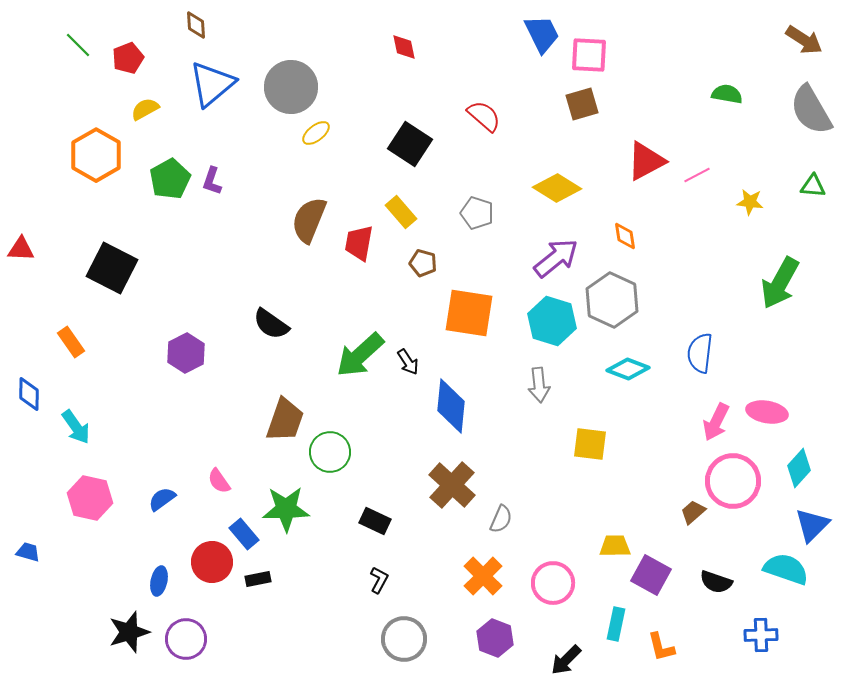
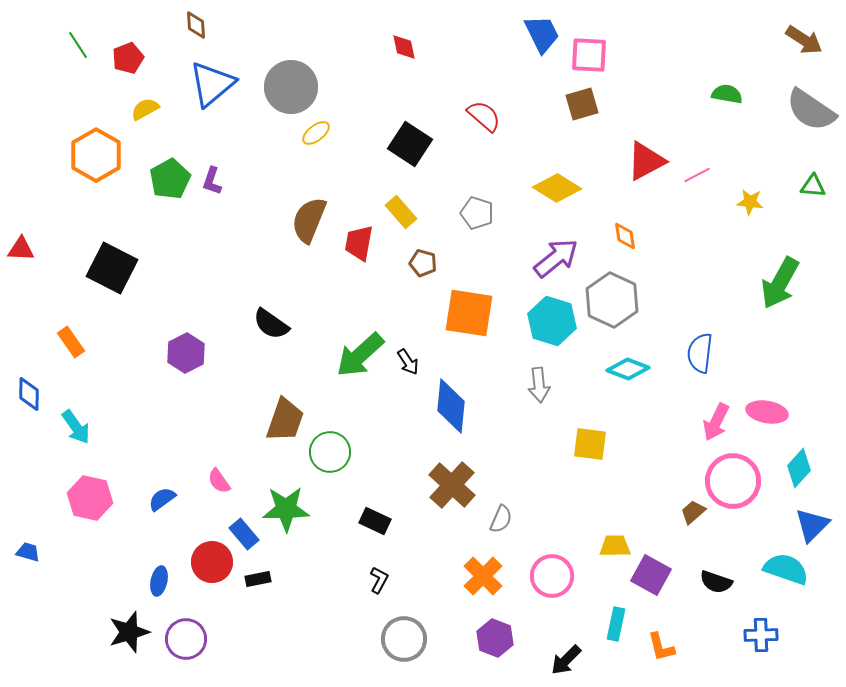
green line at (78, 45): rotated 12 degrees clockwise
gray semicircle at (811, 110): rotated 26 degrees counterclockwise
pink circle at (553, 583): moved 1 px left, 7 px up
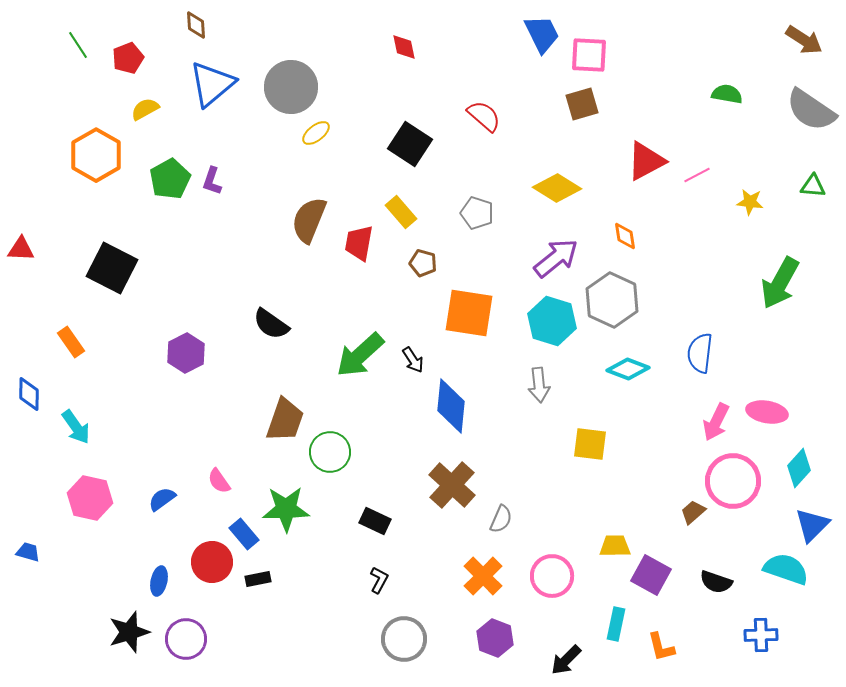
black arrow at (408, 362): moved 5 px right, 2 px up
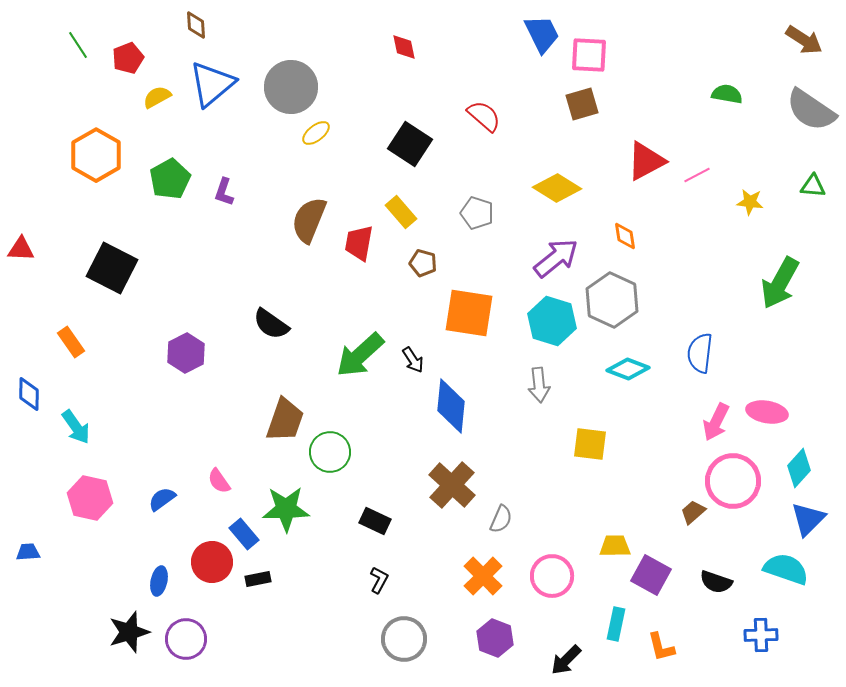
yellow semicircle at (145, 109): moved 12 px right, 12 px up
purple L-shape at (212, 181): moved 12 px right, 11 px down
blue triangle at (812, 525): moved 4 px left, 6 px up
blue trapezoid at (28, 552): rotated 20 degrees counterclockwise
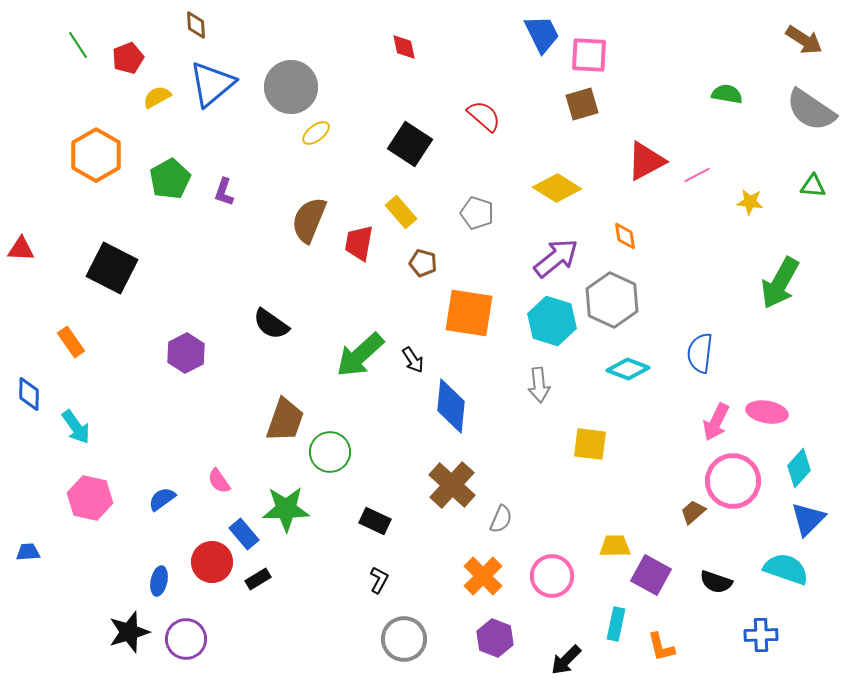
black rectangle at (258, 579): rotated 20 degrees counterclockwise
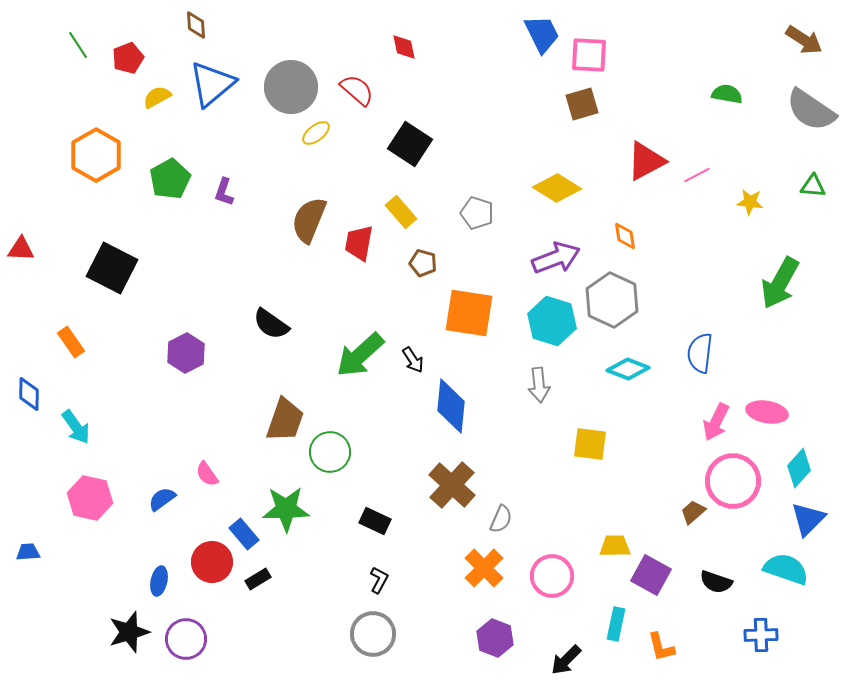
red semicircle at (484, 116): moved 127 px left, 26 px up
purple arrow at (556, 258): rotated 18 degrees clockwise
pink semicircle at (219, 481): moved 12 px left, 7 px up
orange cross at (483, 576): moved 1 px right, 8 px up
gray circle at (404, 639): moved 31 px left, 5 px up
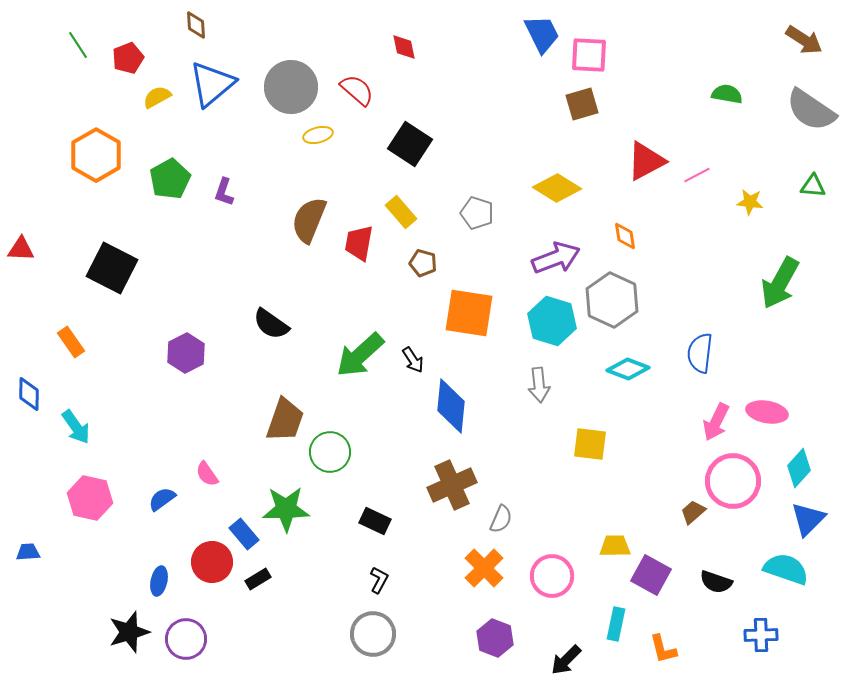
yellow ellipse at (316, 133): moved 2 px right, 2 px down; rotated 24 degrees clockwise
brown cross at (452, 485): rotated 24 degrees clockwise
orange L-shape at (661, 647): moved 2 px right, 2 px down
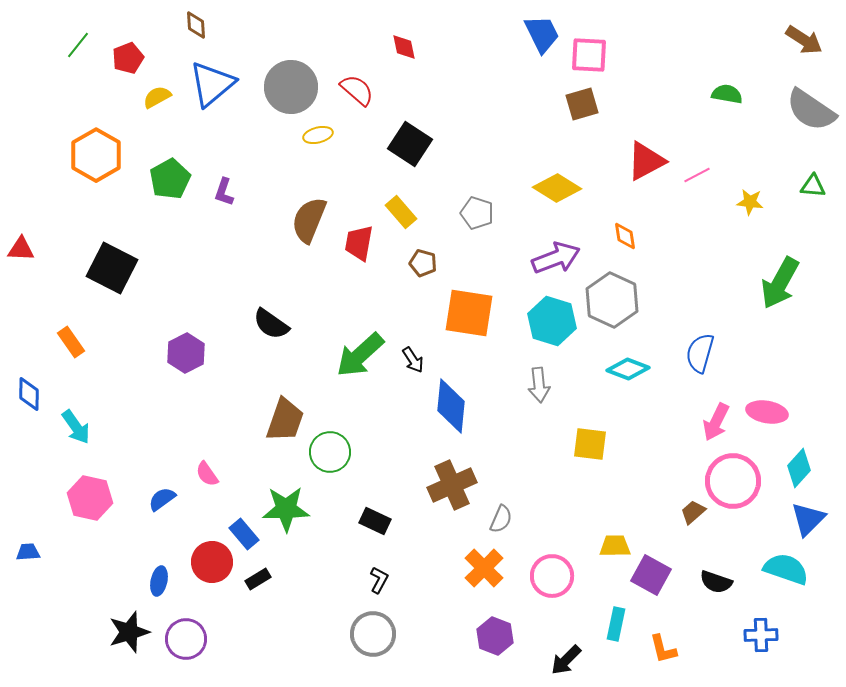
green line at (78, 45): rotated 72 degrees clockwise
blue semicircle at (700, 353): rotated 9 degrees clockwise
purple hexagon at (495, 638): moved 2 px up
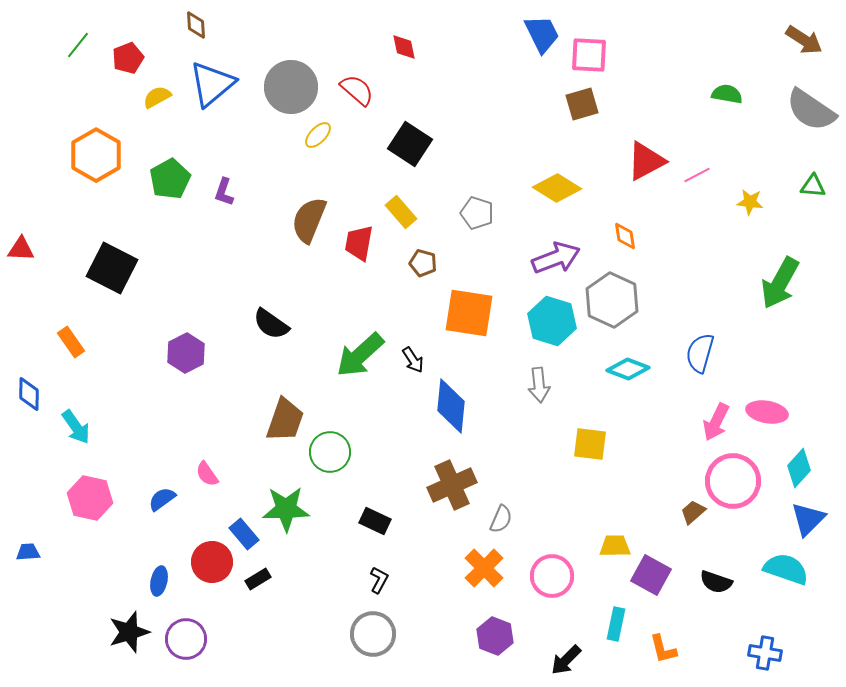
yellow ellipse at (318, 135): rotated 32 degrees counterclockwise
blue cross at (761, 635): moved 4 px right, 18 px down; rotated 12 degrees clockwise
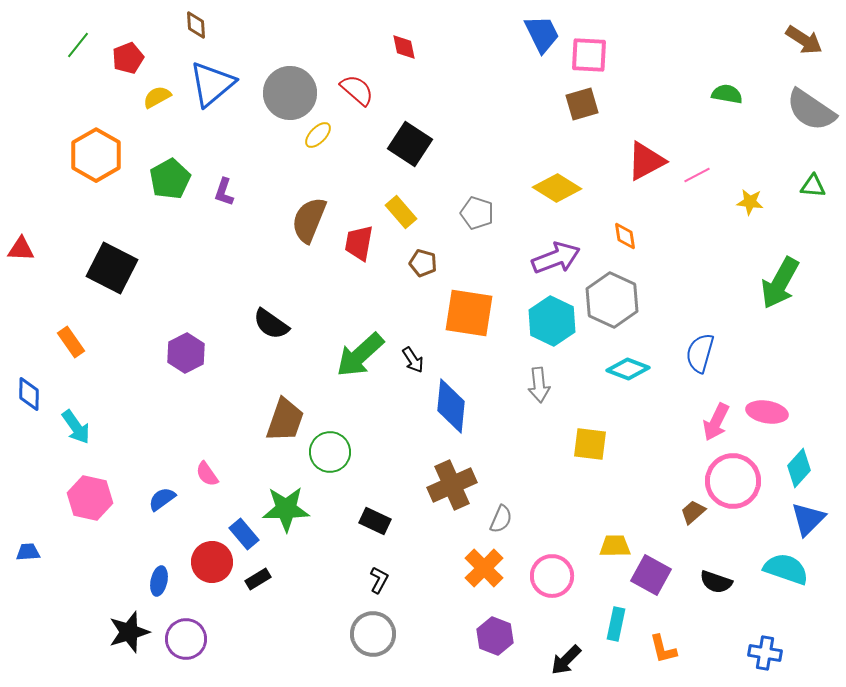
gray circle at (291, 87): moved 1 px left, 6 px down
cyan hexagon at (552, 321): rotated 9 degrees clockwise
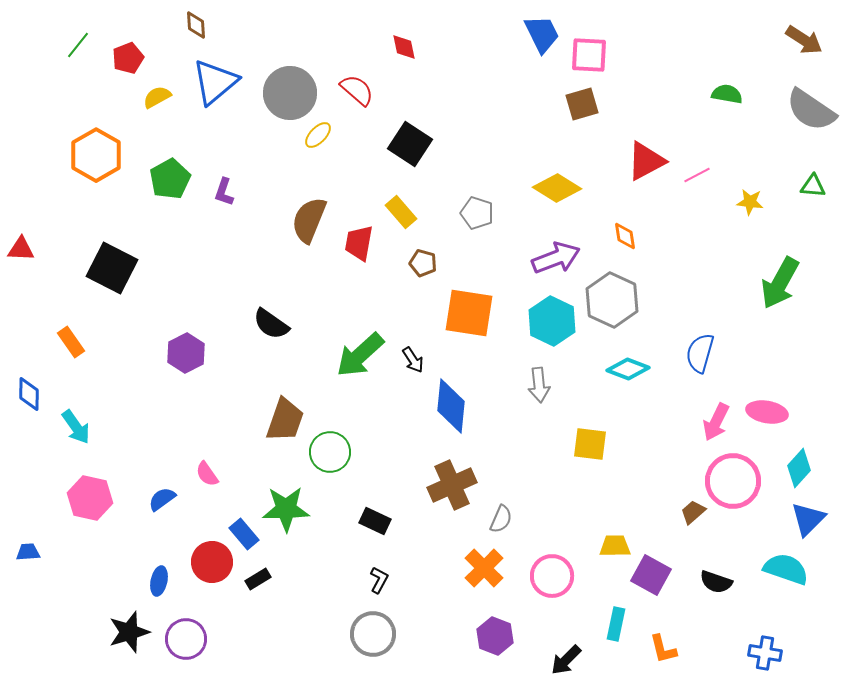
blue triangle at (212, 84): moved 3 px right, 2 px up
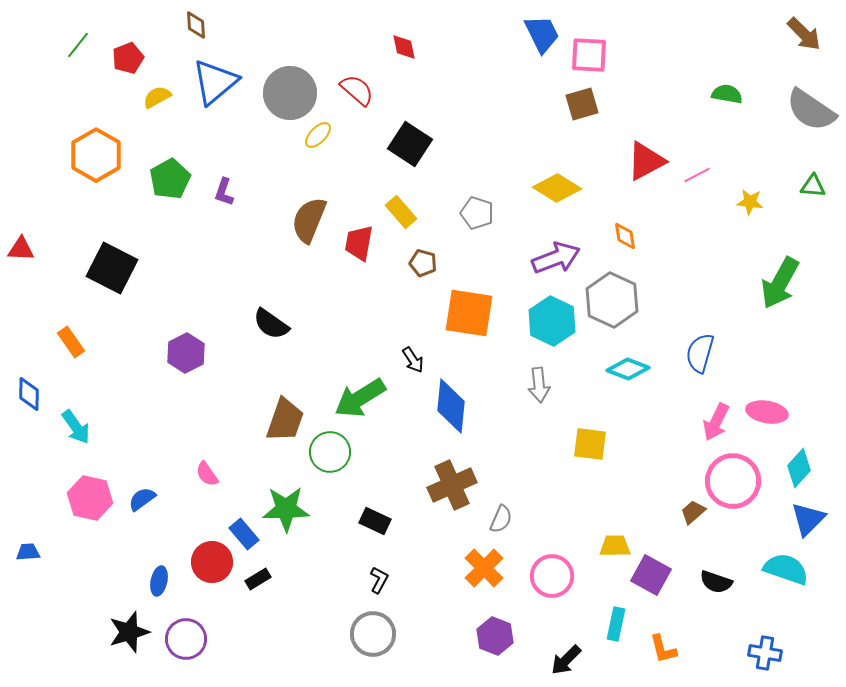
brown arrow at (804, 40): moved 6 px up; rotated 12 degrees clockwise
green arrow at (360, 355): moved 43 px down; rotated 10 degrees clockwise
blue semicircle at (162, 499): moved 20 px left
